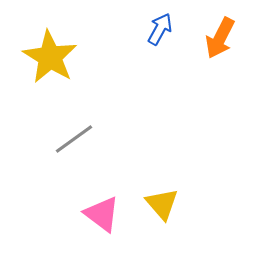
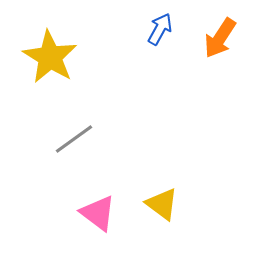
orange arrow: rotated 6 degrees clockwise
yellow triangle: rotated 12 degrees counterclockwise
pink triangle: moved 4 px left, 1 px up
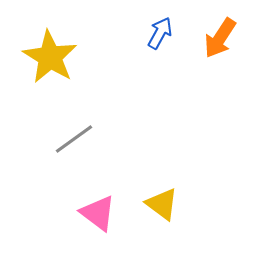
blue arrow: moved 4 px down
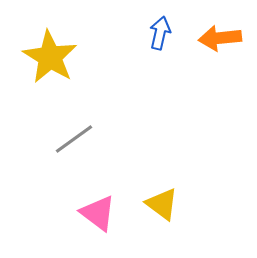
blue arrow: rotated 16 degrees counterclockwise
orange arrow: rotated 51 degrees clockwise
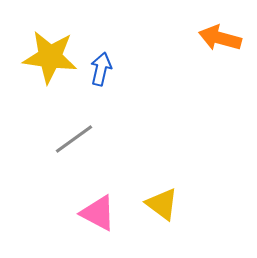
blue arrow: moved 59 px left, 36 px down
orange arrow: rotated 21 degrees clockwise
yellow star: rotated 24 degrees counterclockwise
pink triangle: rotated 9 degrees counterclockwise
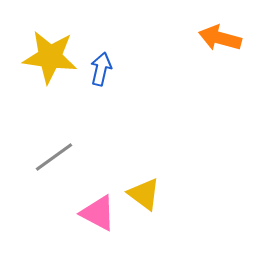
gray line: moved 20 px left, 18 px down
yellow triangle: moved 18 px left, 10 px up
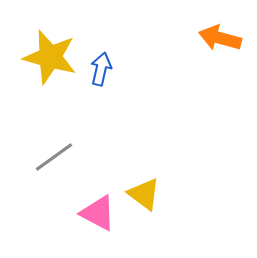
yellow star: rotated 8 degrees clockwise
